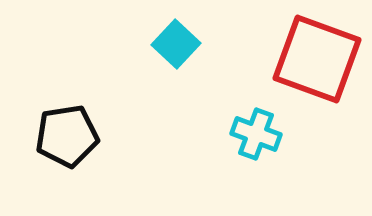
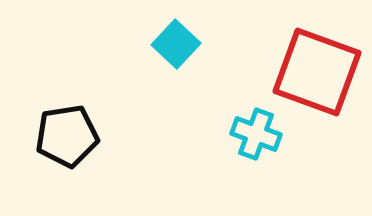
red square: moved 13 px down
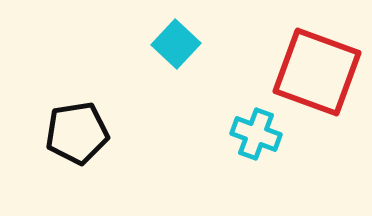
black pentagon: moved 10 px right, 3 px up
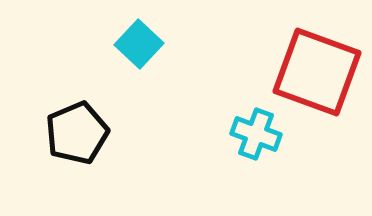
cyan square: moved 37 px left
black pentagon: rotated 14 degrees counterclockwise
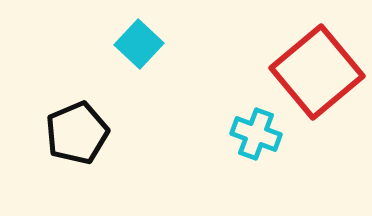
red square: rotated 30 degrees clockwise
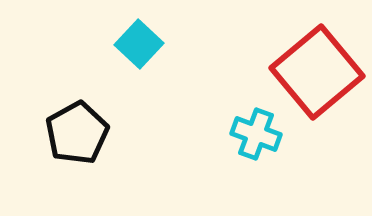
black pentagon: rotated 6 degrees counterclockwise
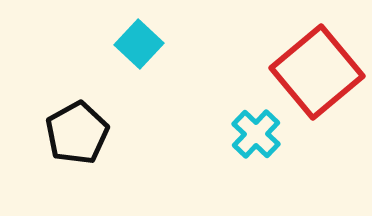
cyan cross: rotated 24 degrees clockwise
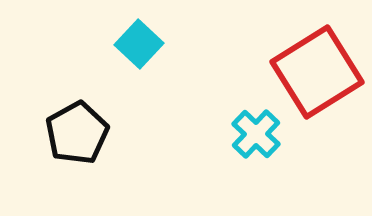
red square: rotated 8 degrees clockwise
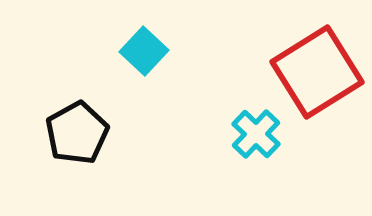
cyan square: moved 5 px right, 7 px down
